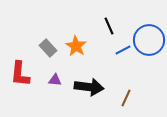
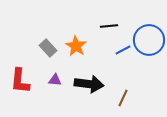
black line: rotated 72 degrees counterclockwise
red L-shape: moved 7 px down
black arrow: moved 3 px up
brown line: moved 3 px left
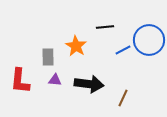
black line: moved 4 px left, 1 px down
gray rectangle: moved 9 px down; rotated 42 degrees clockwise
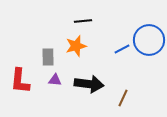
black line: moved 22 px left, 6 px up
orange star: rotated 25 degrees clockwise
blue line: moved 1 px left, 1 px up
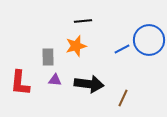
red L-shape: moved 2 px down
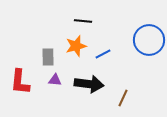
black line: rotated 12 degrees clockwise
blue line: moved 19 px left, 5 px down
red L-shape: moved 1 px up
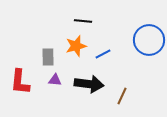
brown line: moved 1 px left, 2 px up
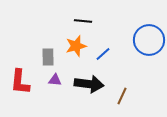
blue line: rotated 14 degrees counterclockwise
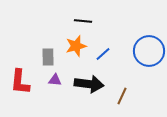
blue circle: moved 11 px down
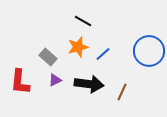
black line: rotated 24 degrees clockwise
orange star: moved 2 px right, 1 px down
gray rectangle: rotated 48 degrees counterclockwise
purple triangle: rotated 32 degrees counterclockwise
brown line: moved 4 px up
